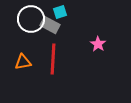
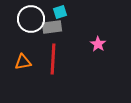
gray rectangle: moved 2 px right, 2 px down; rotated 36 degrees counterclockwise
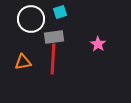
gray rectangle: moved 2 px right, 10 px down
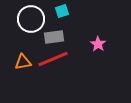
cyan square: moved 2 px right, 1 px up
red line: rotated 64 degrees clockwise
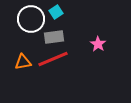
cyan square: moved 6 px left, 1 px down; rotated 16 degrees counterclockwise
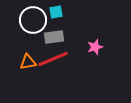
cyan square: rotated 24 degrees clockwise
white circle: moved 2 px right, 1 px down
pink star: moved 3 px left, 3 px down; rotated 21 degrees clockwise
orange triangle: moved 5 px right
